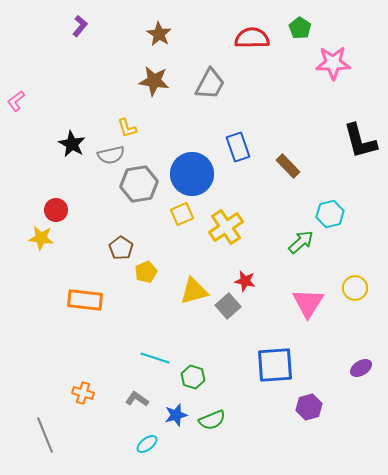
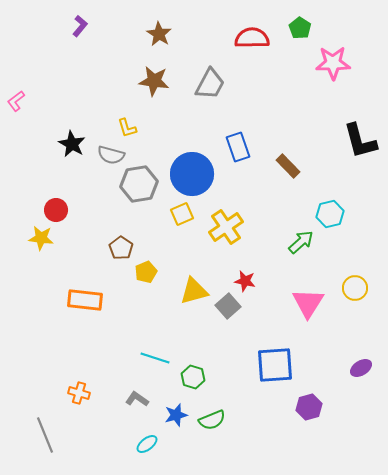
gray semicircle at (111, 155): rotated 28 degrees clockwise
orange cross at (83, 393): moved 4 px left
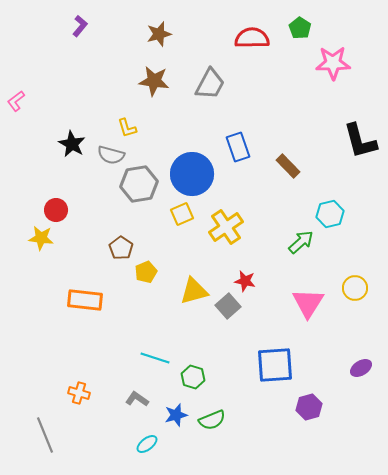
brown star at (159, 34): rotated 25 degrees clockwise
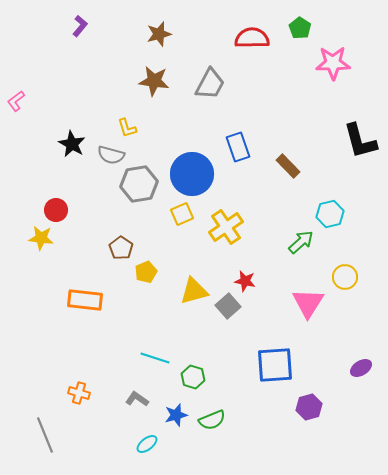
yellow circle at (355, 288): moved 10 px left, 11 px up
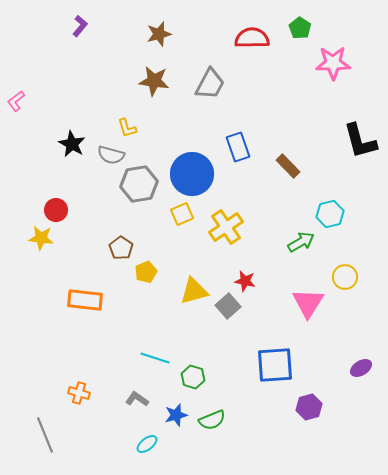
green arrow at (301, 242): rotated 12 degrees clockwise
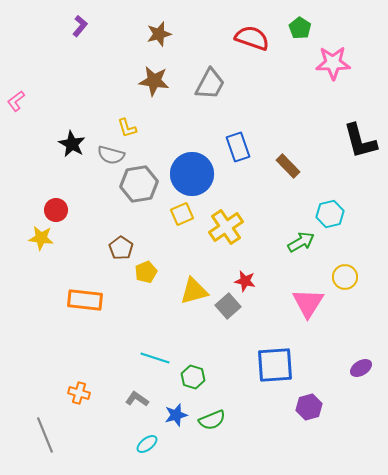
red semicircle at (252, 38): rotated 20 degrees clockwise
